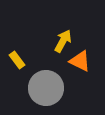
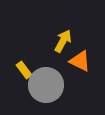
yellow rectangle: moved 7 px right, 10 px down
gray circle: moved 3 px up
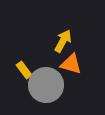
orange triangle: moved 9 px left, 3 px down; rotated 10 degrees counterclockwise
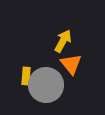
orange triangle: rotated 35 degrees clockwise
yellow rectangle: moved 2 px right, 6 px down; rotated 42 degrees clockwise
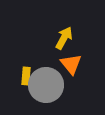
yellow arrow: moved 1 px right, 3 px up
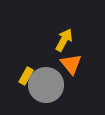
yellow arrow: moved 2 px down
yellow rectangle: rotated 24 degrees clockwise
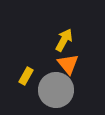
orange triangle: moved 3 px left
gray circle: moved 10 px right, 5 px down
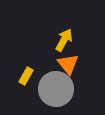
gray circle: moved 1 px up
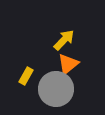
yellow arrow: rotated 15 degrees clockwise
orange triangle: rotated 30 degrees clockwise
